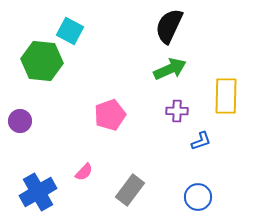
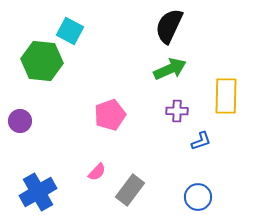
pink semicircle: moved 13 px right
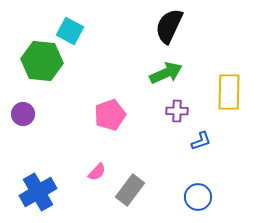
green arrow: moved 4 px left, 4 px down
yellow rectangle: moved 3 px right, 4 px up
purple circle: moved 3 px right, 7 px up
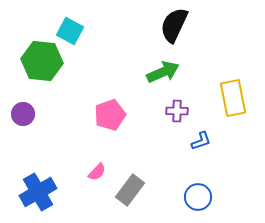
black semicircle: moved 5 px right, 1 px up
green arrow: moved 3 px left, 1 px up
yellow rectangle: moved 4 px right, 6 px down; rotated 12 degrees counterclockwise
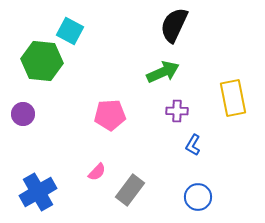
pink pentagon: rotated 16 degrees clockwise
blue L-shape: moved 8 px left, 4 px down; rotated 140 degrees clockwise
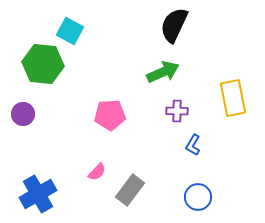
green hexagon: moved 1 px right, 3 px down
blue cross: moved 2 px down
